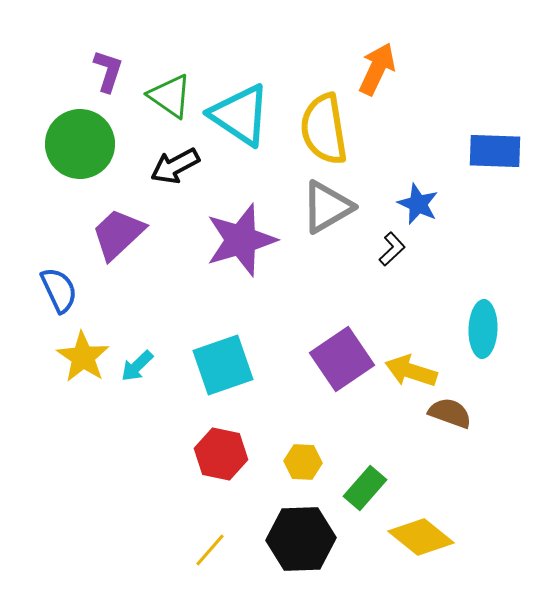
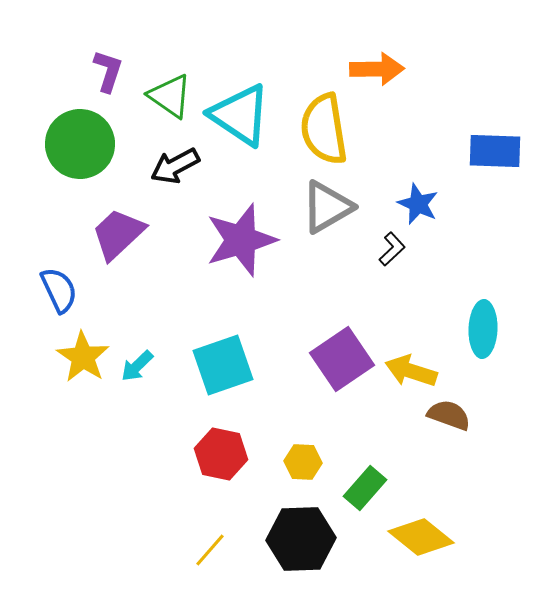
orange arrow: rotated 64 degrees clockwise
brown semicircle: moved 1 px left, 2 px down
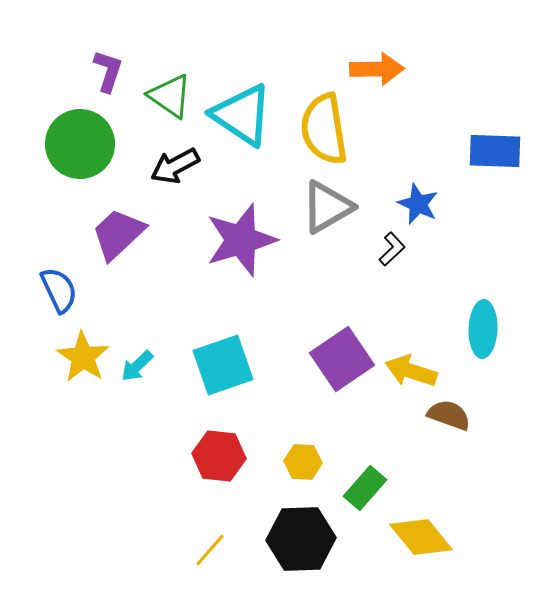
cyan triangle: moved 2 px right
red hexagon: moved 2 px left, 2 px down; rotated 6 degrees counterclockwise
yellow diamond: rotated 12 degrees clockwise
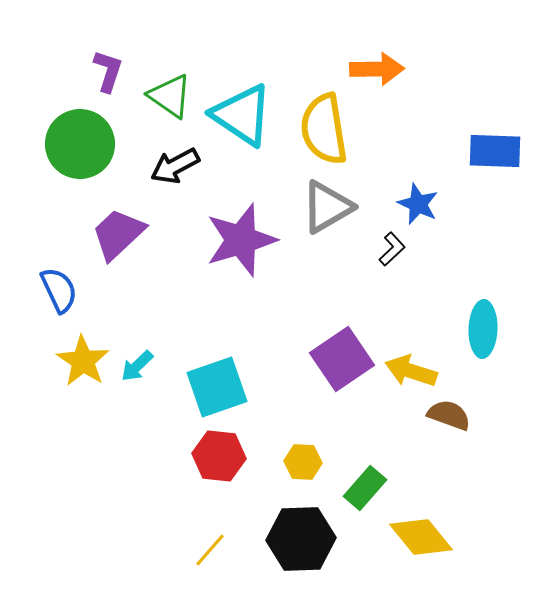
yellow star: moved 4 px down
cyan square: moved 6 px left, 22 px down
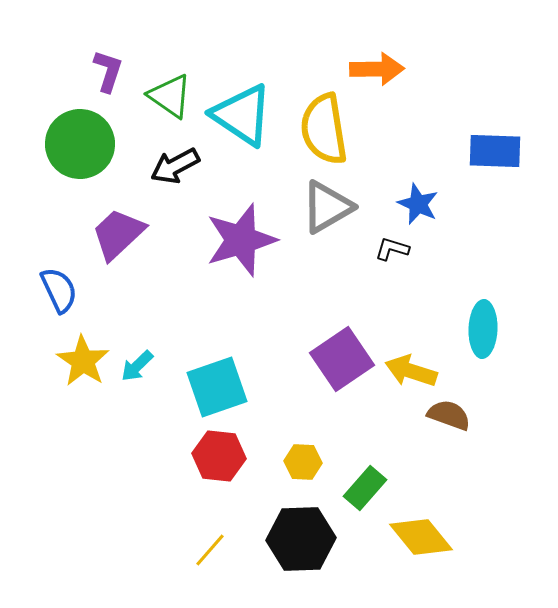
black L-shape: rotated 120 degrees counterclockwise
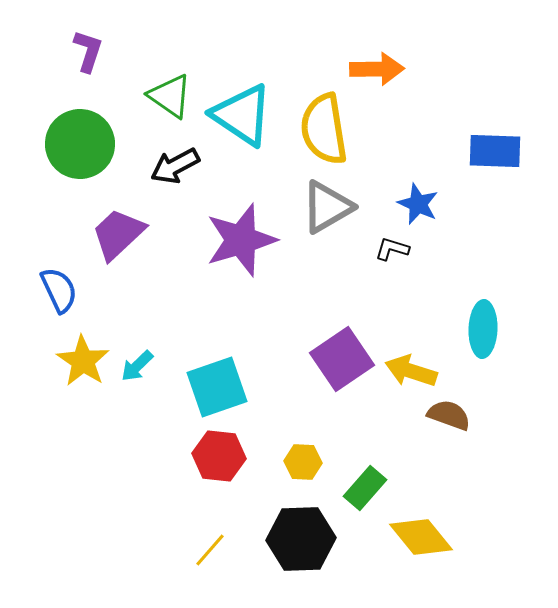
purple L-shape: moved 20 px left, 20 px up
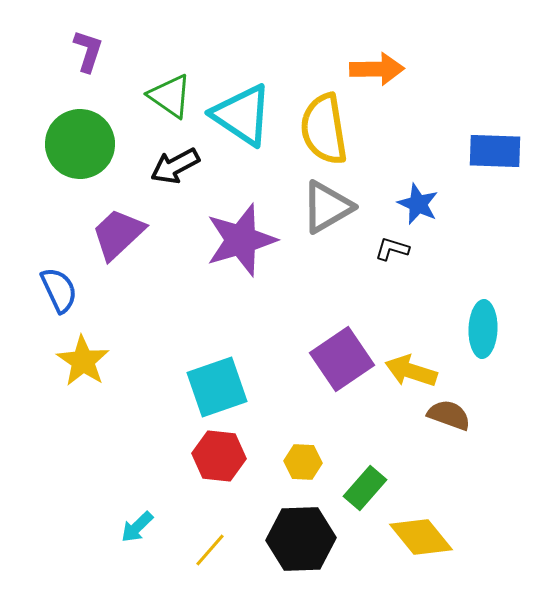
cyan arrow: moved 161 px down
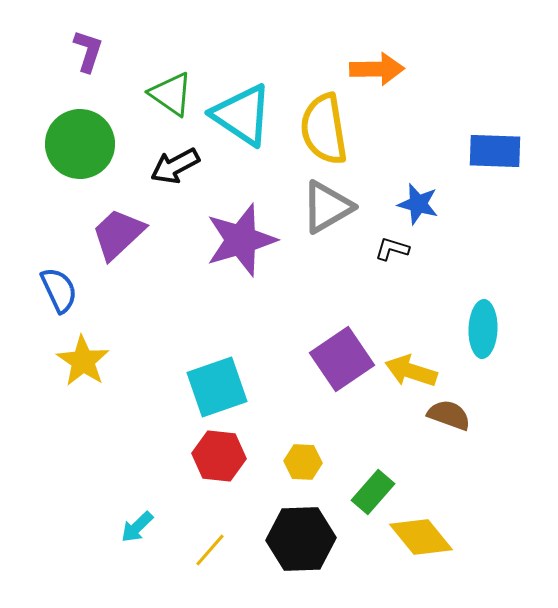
green triangle: moved 1 px right, 2 px up
blue star: rotated 9 degrees counterclockwise
green rectangle: moved 8 px right, 4 px down
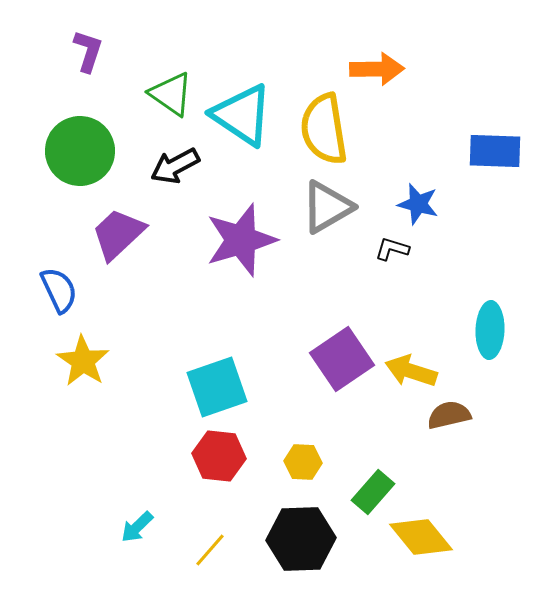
green circle: moved 7 px down
cyan ellipse: moved 7 px right, 1 px down
brown semicircle: rotated 33 degrees counterclockwise
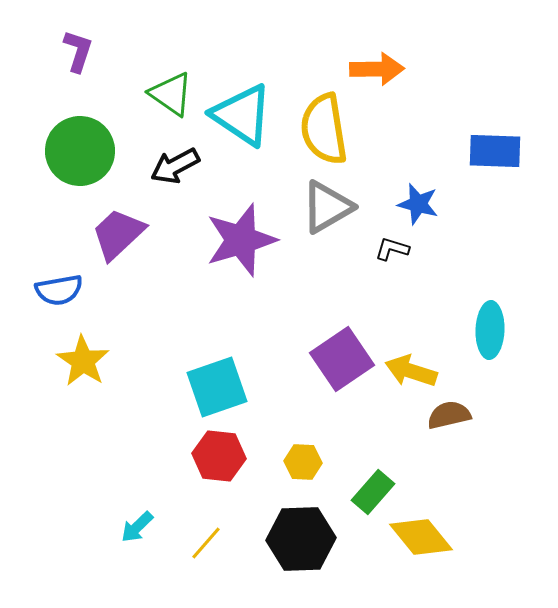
purple L-shape: moved 10 px left
blue semicircle: rotated 105 degrees clockwise
yellow line: moved 4 px left, 7 px up
